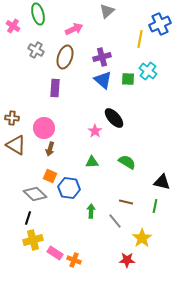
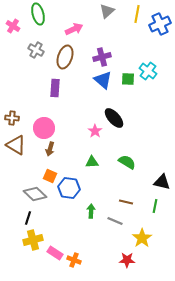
yellow line: moved 3 px left, 25 px up
gray line: rotated 28 degrees counterclockwise
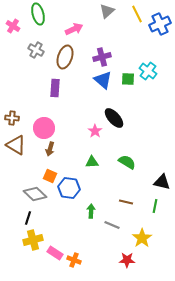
yellow line: rotated 36 degrees counterclockwise
gray line: moved 3 px left, 4 px down
